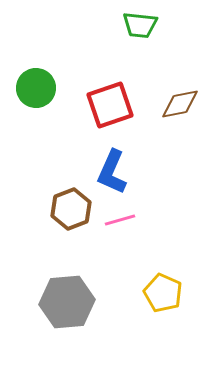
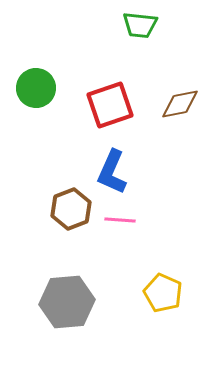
pink line: rotated 20 degrees clockwise
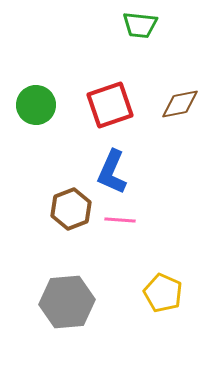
green circle: moved 17 px down
